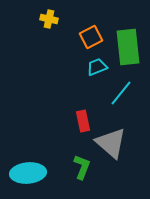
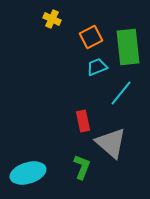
yellow cross: moved 3 px right; rotated 12 degrees clockwise
cyan ellipse: rotated 12 degrees counterclockwise
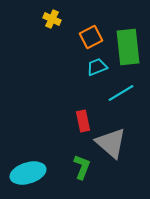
cyan line: rotated 20 degrees clockwise
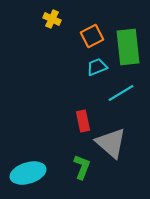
orange square: moved 1 px right, 1 px up
